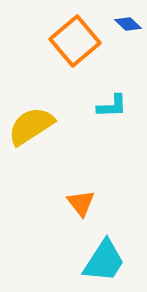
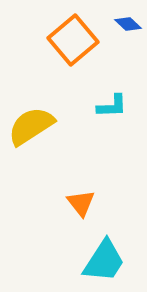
orange square: moved 2 px left, 1 px up
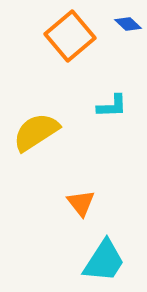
orange square: moved 3 px left, 4 px up
yellow semicircle: moved 5 px right, 6 px down
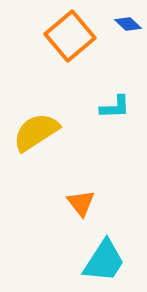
cyan L-shape: moved 3 px right, 1 px down
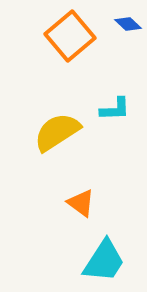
cyan L-shape: moved 2 px down
yellow semicircle: moved 21 px right
orange triangle: rotated 16 degrees counterclockwise
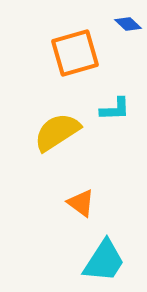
orange square: moved 5 px right, 17 px down; rotated 24 degrees clockwise
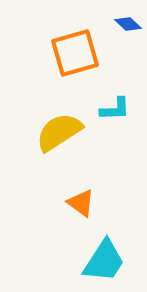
yellow semicircle: moved 2 px right
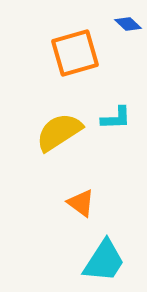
cyan L-shape: moved 1 px right, 9 px down
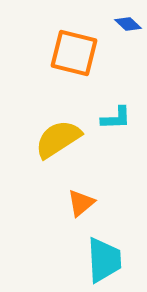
orange square: moved 1 px left; rotated 30 degrees clockwise
yellow semicircle: moved 1 px left, 7 px down
orange triangle: rotated 44 degrees clockwise
cyan trapezoid: moved 1 px up; rotated 36 degrees counterclockwise
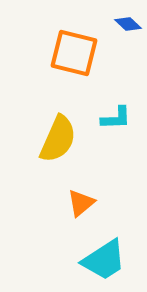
yellow semicircle: rotated 147 degrees clockwise
cyan trapezoid: rotated 60 degrees clockwise
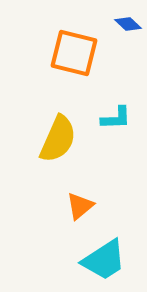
orange triangle: moved 1 px left, 3 px down
